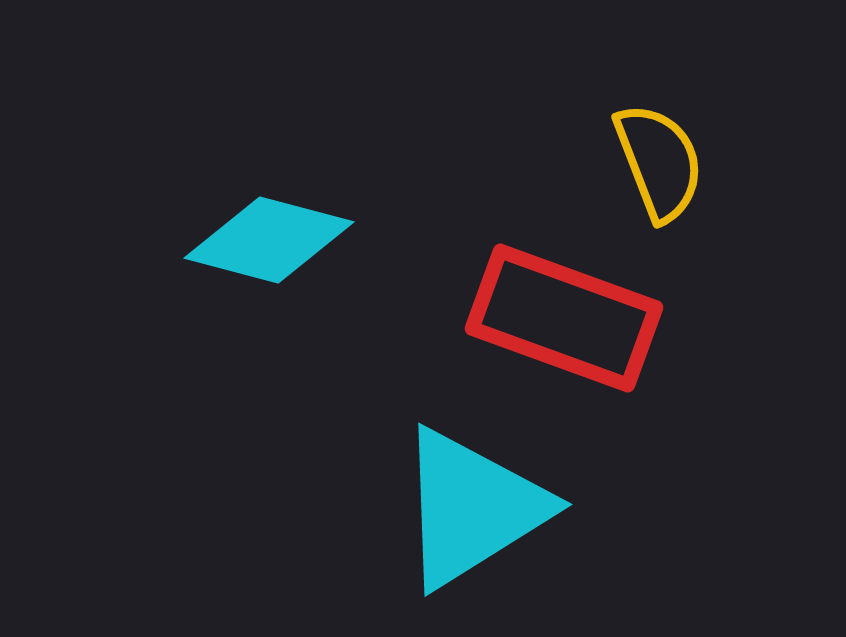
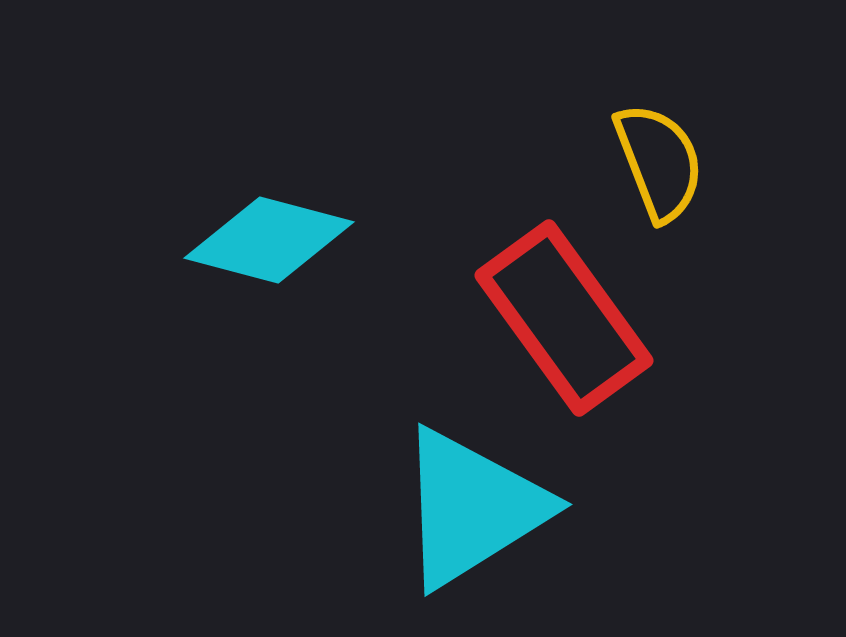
red rectangle: rotated 34 degrees clockwise
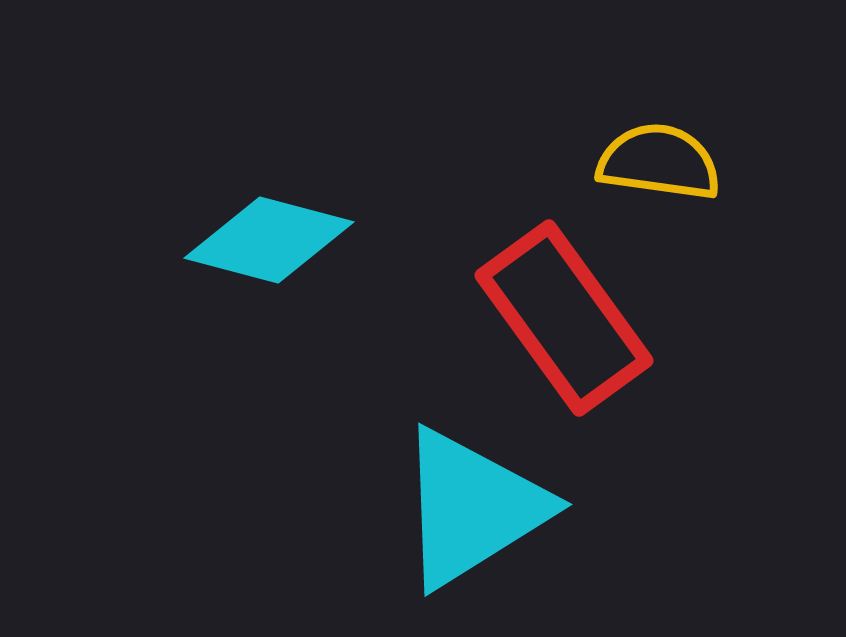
yellow semicircle: rotated 61 degrees counterclockwise
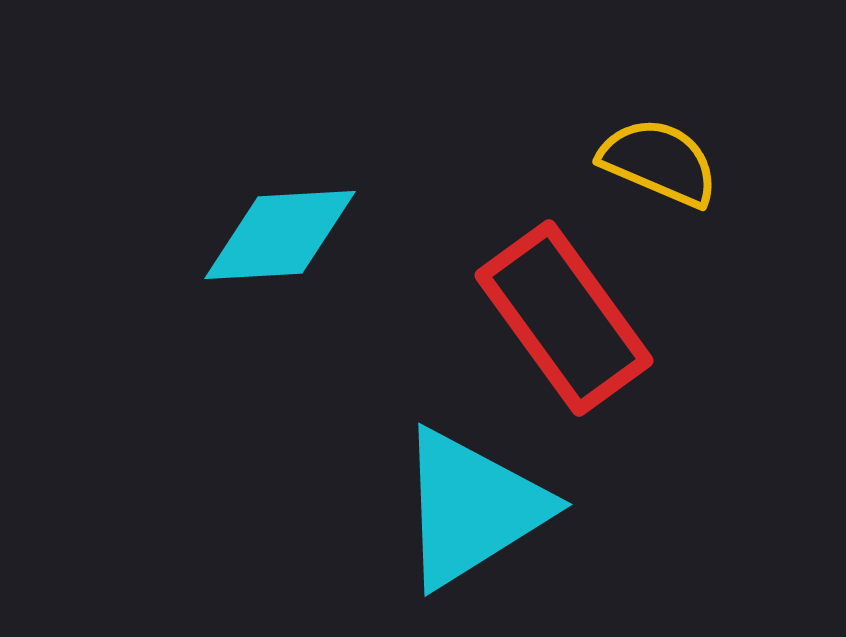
yellow semicircle: rotated 15 degrees clockwise
cyan diamond: moved 11 px right, 5 px up; rotated 18 degrees counterclockwise
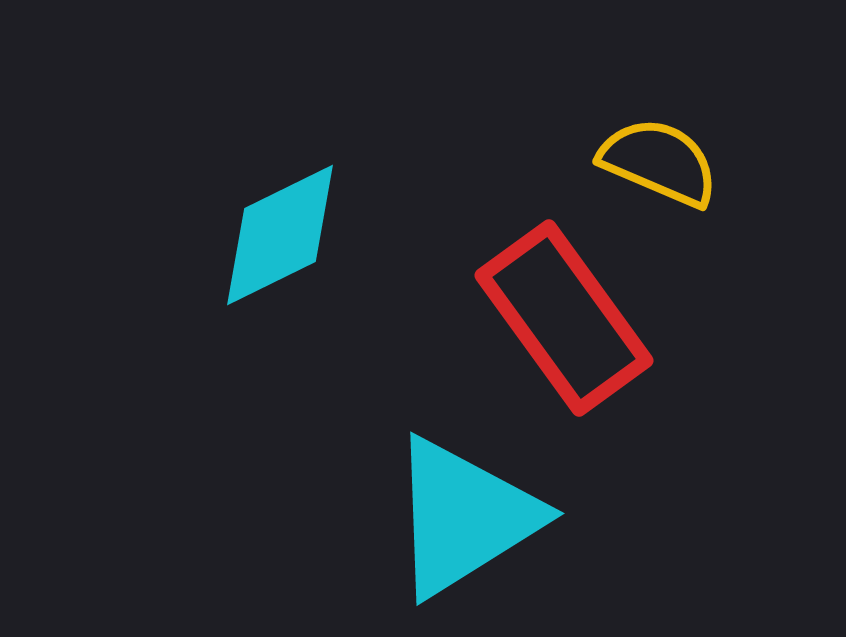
cyan diamond: rotated 23 degrees counterclockwise
cyan triangle: moved 8 px left, 9 px down
